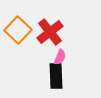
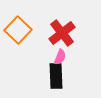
red cross: moved 12 px right, 1 px down
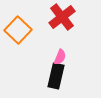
red cross: moved 16 px up
black rectangle: rotated 15 degrees clockwise
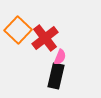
red cross: moved 17 px left, 21 px down
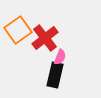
orange square: rotated 12 degrees clockwise
black rectangle: moved 1 px left, 1 px up
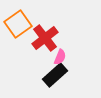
orange square: moved 6 px up
black rectangle: rotated 35 degrees clockwise
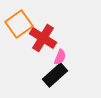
orange square: moved 1 px right
red cross: moved 2 px left; rotated 20 degrees counterclockwise
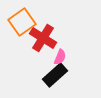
orange square: moved 3 px right, 2 px up
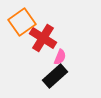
black rectangle: moved 1 px down
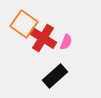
orange square: moved 2 px right, 2 px down; rotated 20 degrees counterclockwise
pink semicircle: moved 6 px right, 15 px up
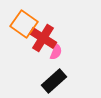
pink semicircle: moved 10 px left, 10 px down
black rectangle: moved 1 px left, 5 px down
